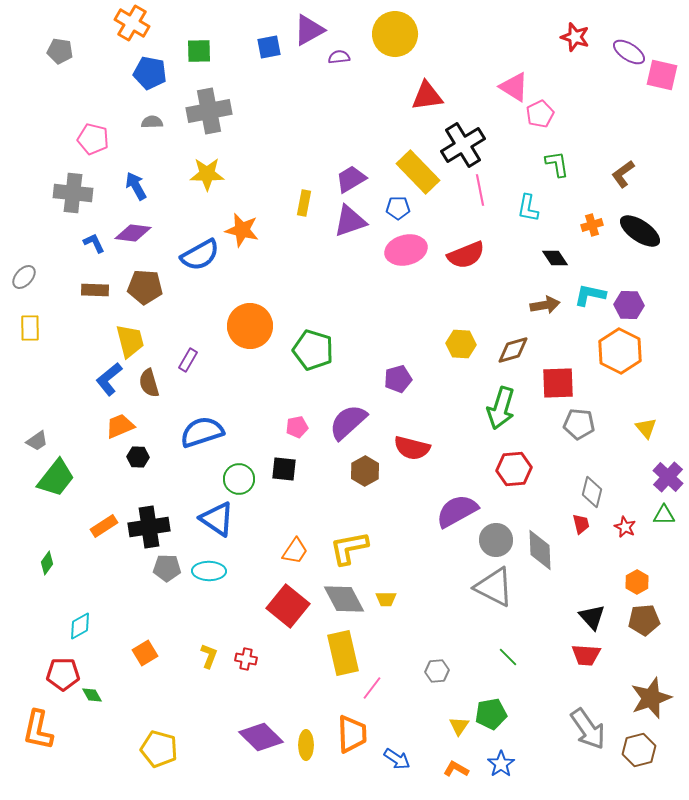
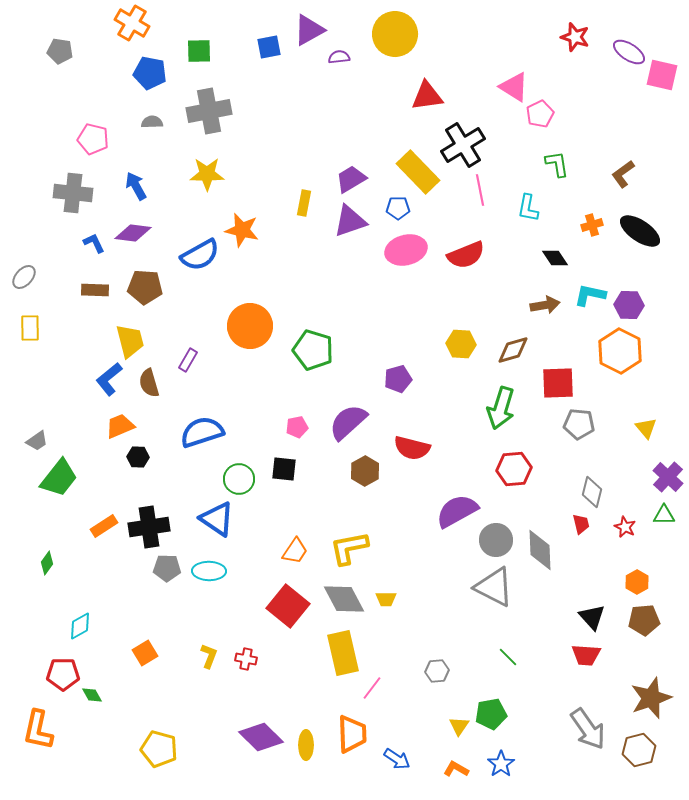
green trapezoid at (56, 478): moved 3 px right
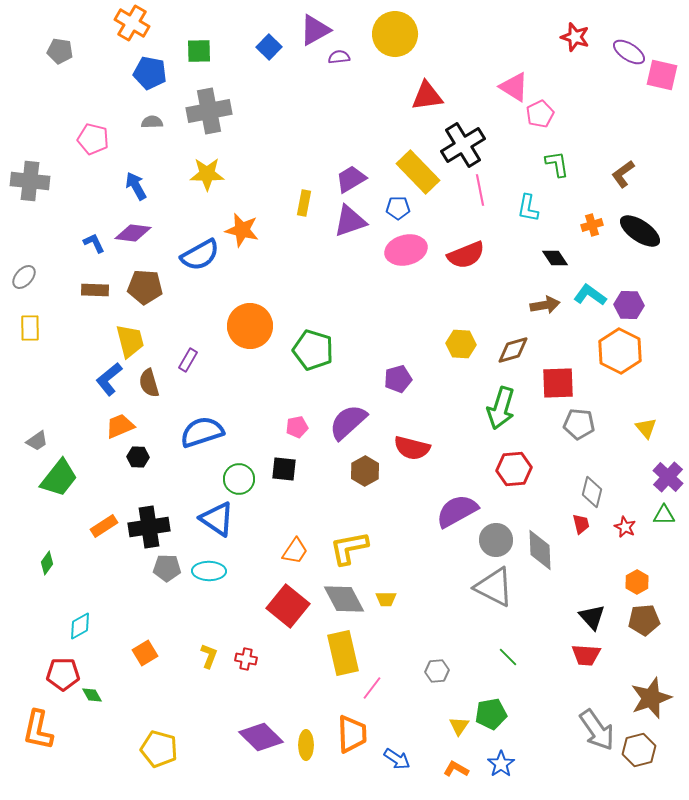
purple triangle at (309, 30): moved 6 px right
blue square at (269, 47): rotated 35 degrees counterclockwise
gray cross at (73, 193): moved 43 px left, 12 px up
cyan L-shape at (590, 295): rotated 24 degrees clockwise
gray arrow at (588, 729): moved 9 px right, 1 px down
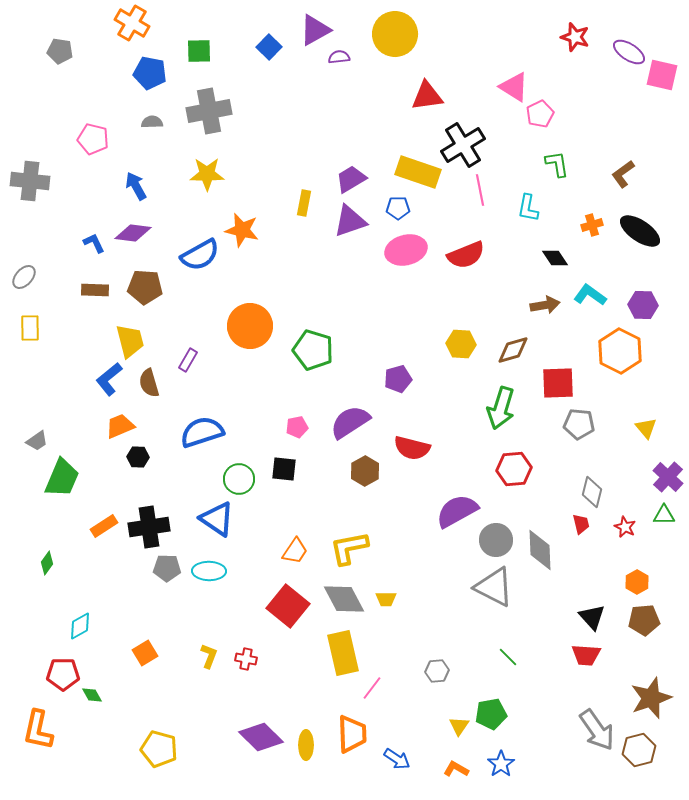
yellow rectangle at (418, 172): rotated 27 degrees counterclockwise
purple hexagon at (629, 305): moved 14 px right
purple semicircle at (348, 422): moved 2 px right; rotated 9 degrees clockwise
green trapezoid at (59, 478): moved 3 px right; rotated 15 degrees counterclockwise
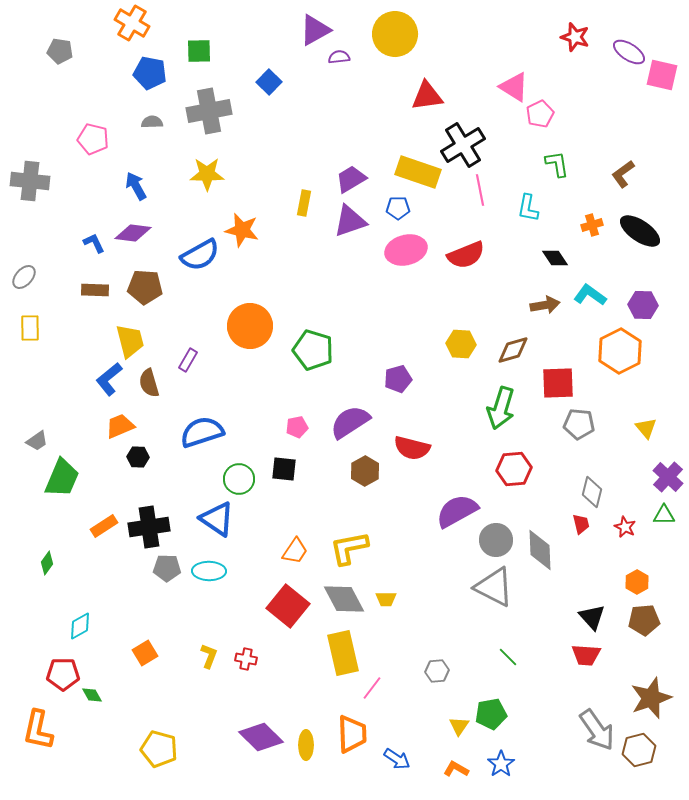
blue square at (269, 47): moved 35 px down
orange hexagon at (620, 351): rotated 6 degrees clockwise
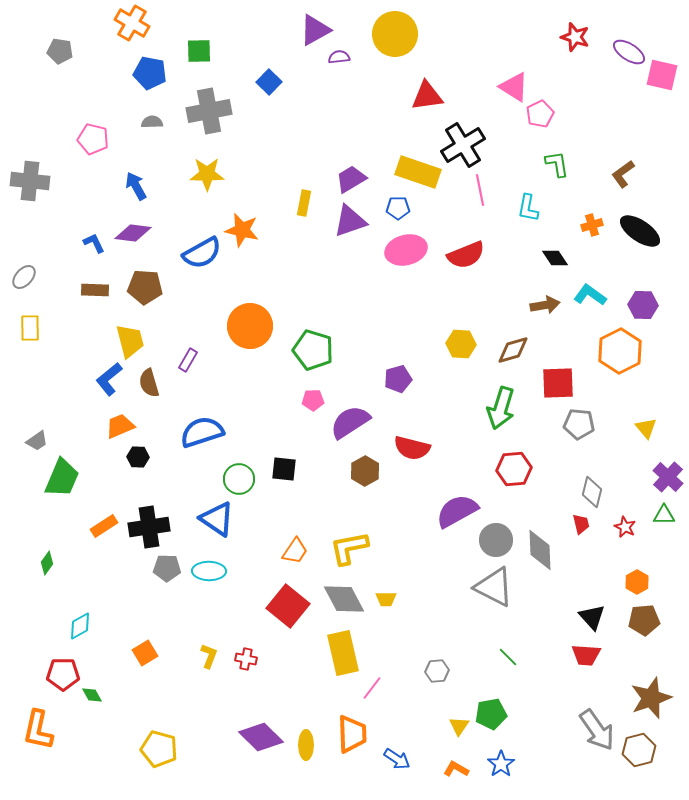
blue semicircle at (200, 255): moved 2 px right, 2 px up
pink pentagon at (297, 427): moved 16 px right, 27 px up; rotated 10 degrees clockwise
